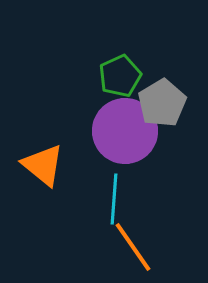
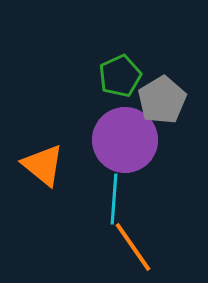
gray pentagon: moved 3 px up
purple circle: moved 9 px down
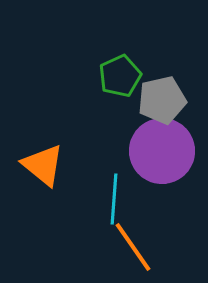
gray pentagon: rotated 18 degrees clockwise
purple circle: moved 37 px right, 11 px down
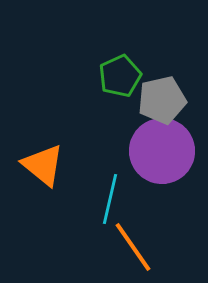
cyan line: moved 4 px left; rotated 9 degrees clockwise
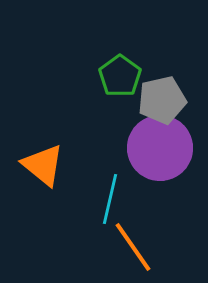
green pentagon: rotated 12 degrees counterclockwise
purple circle: moved 2 px left, 3 px up
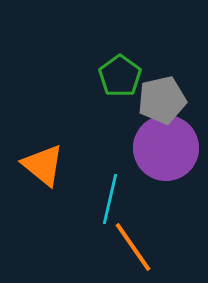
purple circle: moved 6 px right
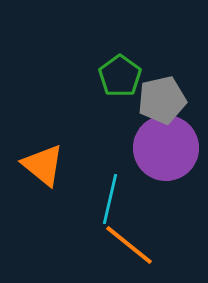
orange line: moved 4 px left, 2 px up; rotated 16 degrees counterclockwise
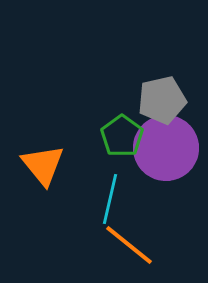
green pentagon: moved 2 px right, 60 px down
orange triangle: rotated 12 degrees clockwise
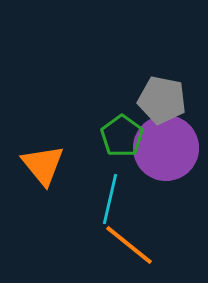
gray pentagon: rotated 24 degrees clockwise
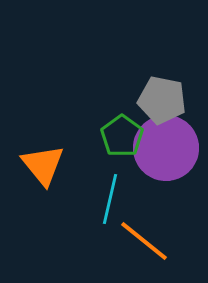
orange line: moved 15 px right, 4 px up
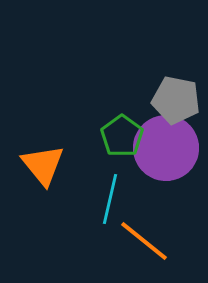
gray pentagon: moved 14 px right
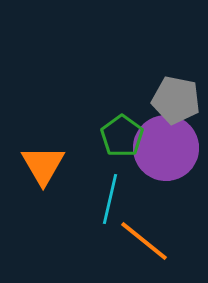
orange triangle: rotated 9 degrees clockwise
